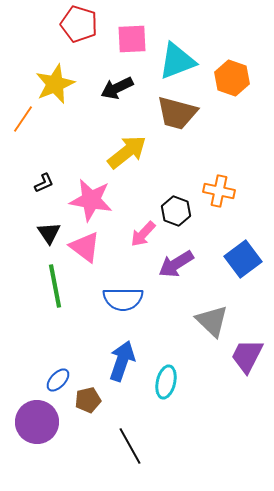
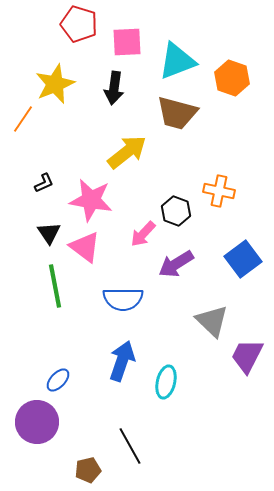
pink square: moved 5 px left, 3 px down
black arrow: moved 3 px left; rotated 56 degrees counterclockwise
brown pentagon: moved 70 px down
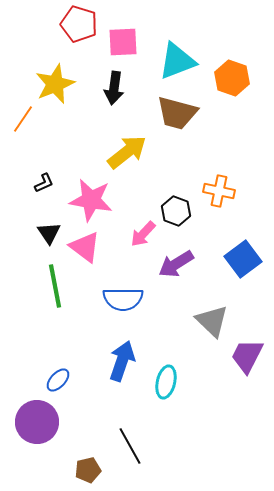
pink square: moved 4 px left
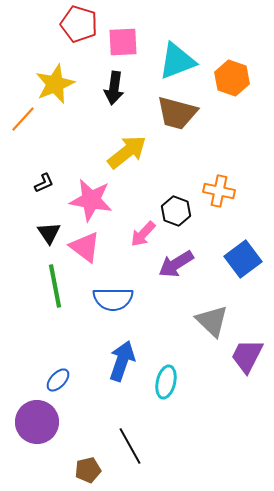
orange line: rotated 8 degrees clockwise
blue semicircle: moved 10 px left
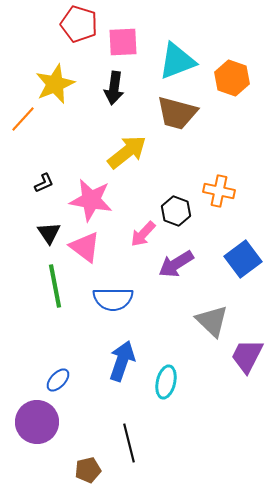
black line: moved 1 px left, 3 px up; rotated 15 degrees clockwise
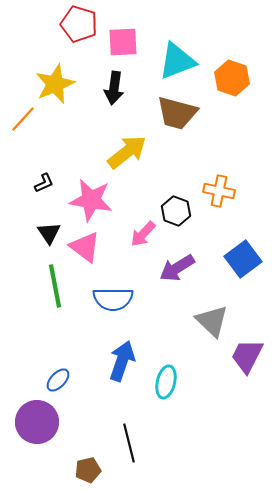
purple arrow: moved 1 px right, 4 px down
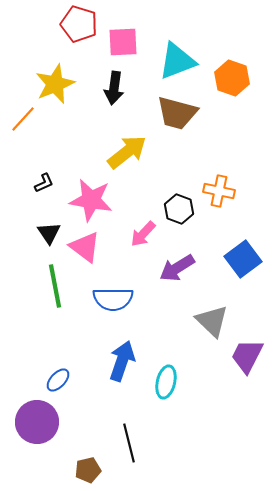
black hexagon: moved 3 px right, 2 px up
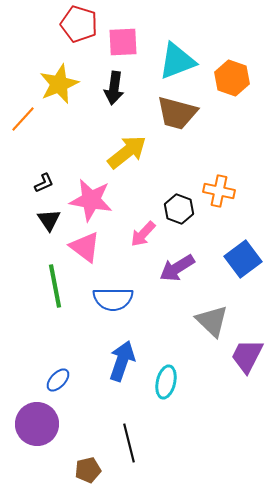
yellow star: moved 4 px right
black triangle: moved 13 px up
purple circle: moved 2 px down
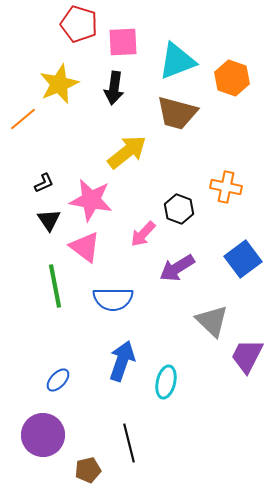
orange line: rotated 8 degrees clockwise
orange cross: moved 7 px right, 4 px up
purple circle: moved 6 px right, 11 px down
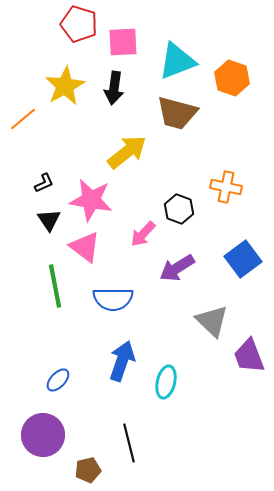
yellow star: moved 6 px right, 2 px down; rotated 6 degrees counterclockwise
purple trapezoid: moved 2 px right; rotated 48 degrees counterclockwise
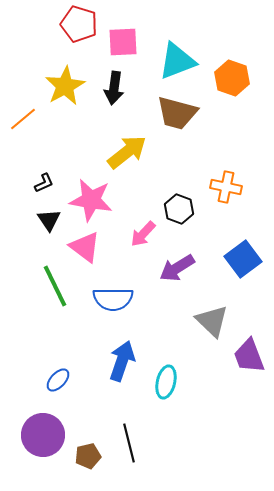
green line: rotated 15 degrees counterclockwise
brown pentagon: moved 14 px up
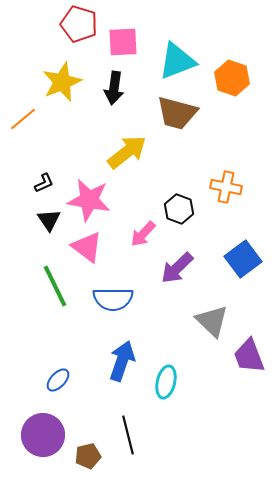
yellow star: moved 3 px left, 4 px up; rotated 6 degrees clockwise
pink star: moved 2 px left
pink triangle: moved 2 px right
purple arrow: rotated 12 degrees counterclockwise
black line: moved 1 px left, 8 px up
